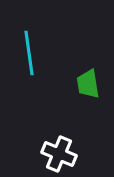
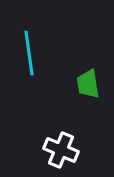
white cross: moved 2 px right, 4 px up
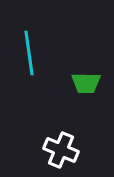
green trapezoid: moved 2 px left, 1 px up; rotated 80 degrees counterclockwise
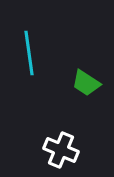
green trapezoid: rotated 32 degrees clockwise
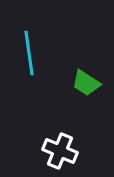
white cross: moved 1 px left, 1 px down
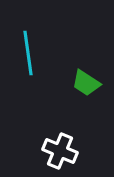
cyan line: moved 1 px left
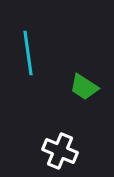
green trapezoid: moved 2 px left, 4 px down
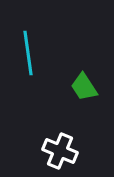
green trapezoid: rotated 24 degrees clockwise
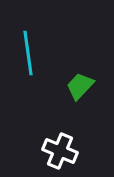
green trapezoid: moved 4 px left, 1 px up; rotated 76 degrees clockwise
